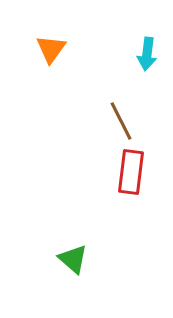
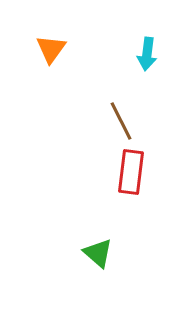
green triangle: moved 25 px right, 6 px up
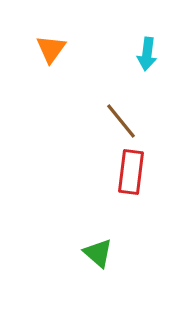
brown line: rotated 12 degrees counterclockwise
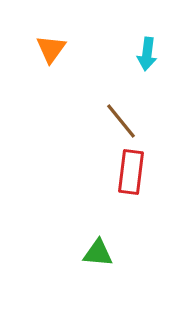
green triangle: rotated 36 degrees counterclockwise
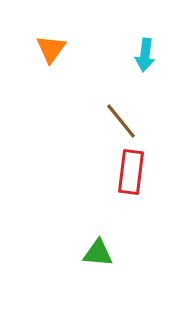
cyan arrow: moved 2 px left, 1 px down
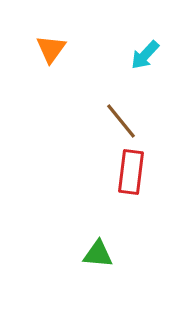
cyan arrow: rotated 36 degrees clockwise
green triangle: moved 1 px down
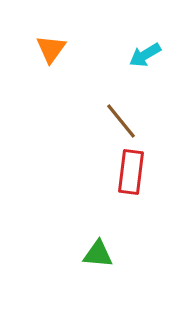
cyan arrow: rotated 16 degrees clockwise
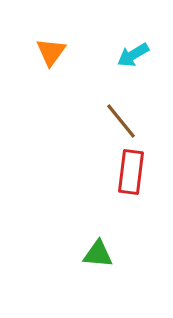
orange triangle: moved 3 px down
cyan arrow: moved 12 px left
